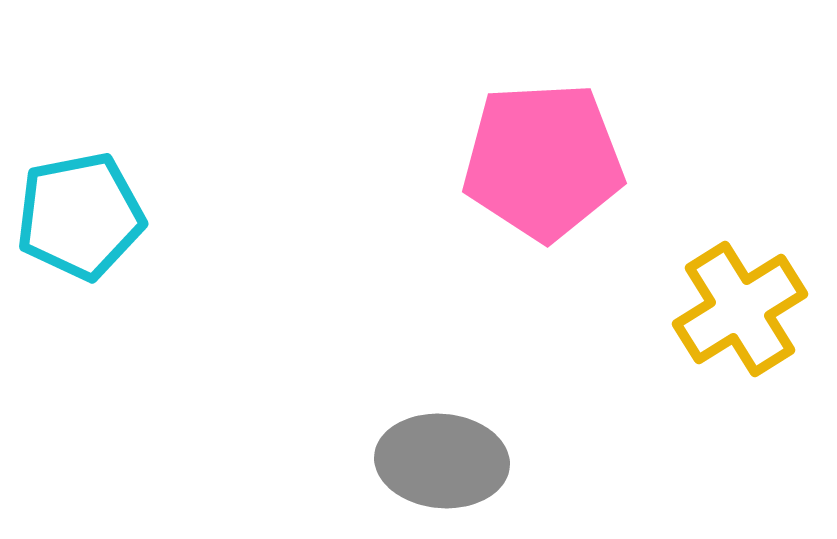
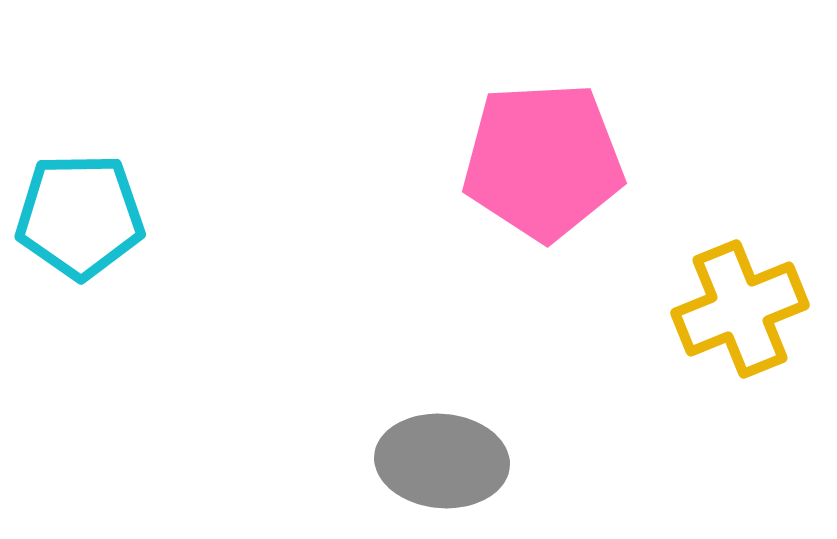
cyan pentagon: rotated 10 degrees clockwise
yellow cross: rotated 10 degrees clockwise
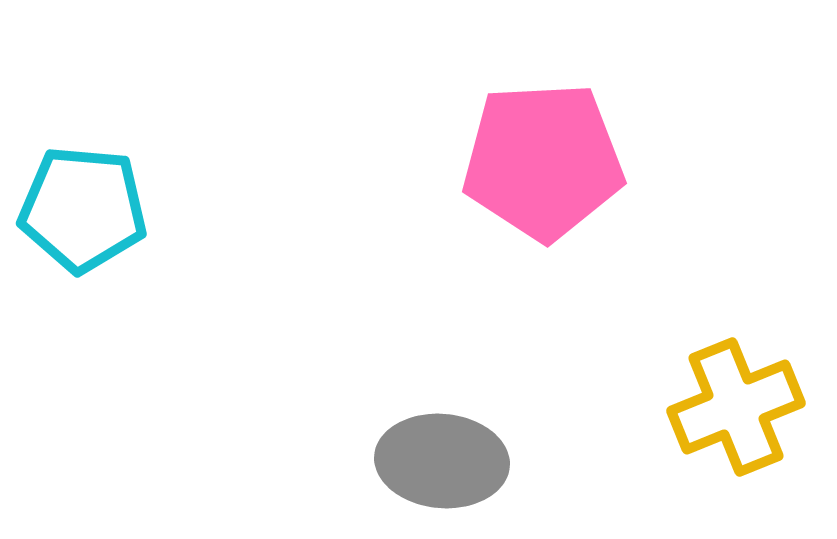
cyan pentagon: moved 3 px right, 7 px up; rotated 6 degrees clockwise
yellow cross: moved 4 px left, 98 px down
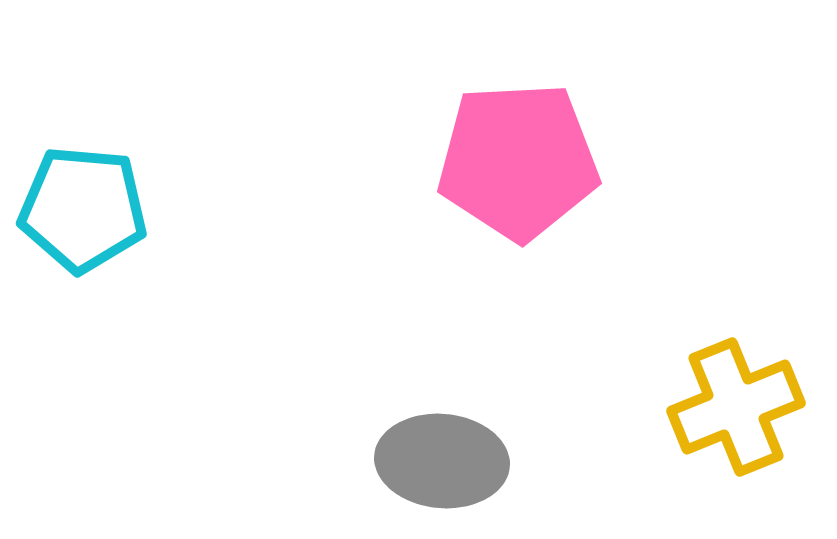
pink pentagon: moved 25 px left
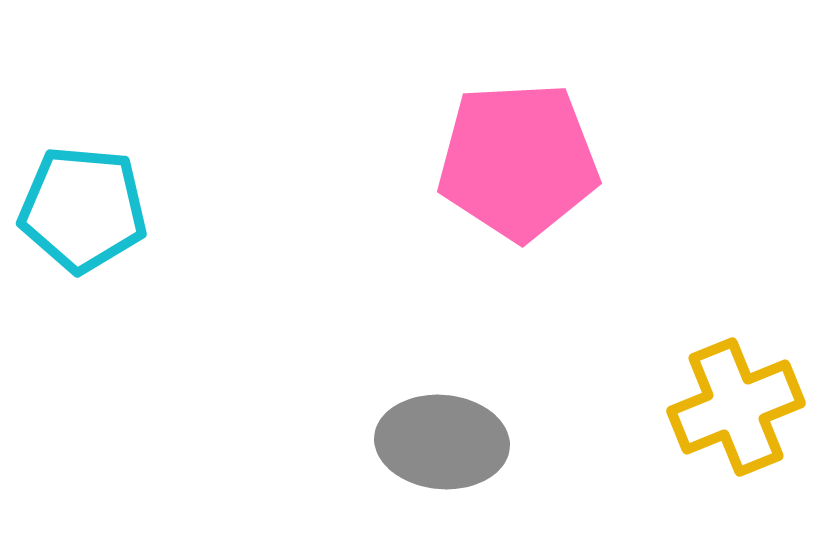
gray ellipse: moved 19 px up
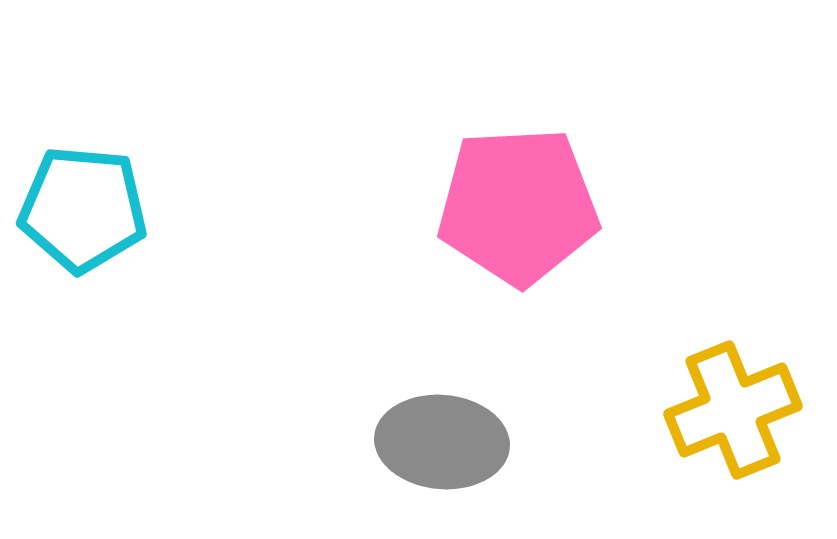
pink pentagon: moved 45 px down
yellow cross: moved 3 px left, 3 px down
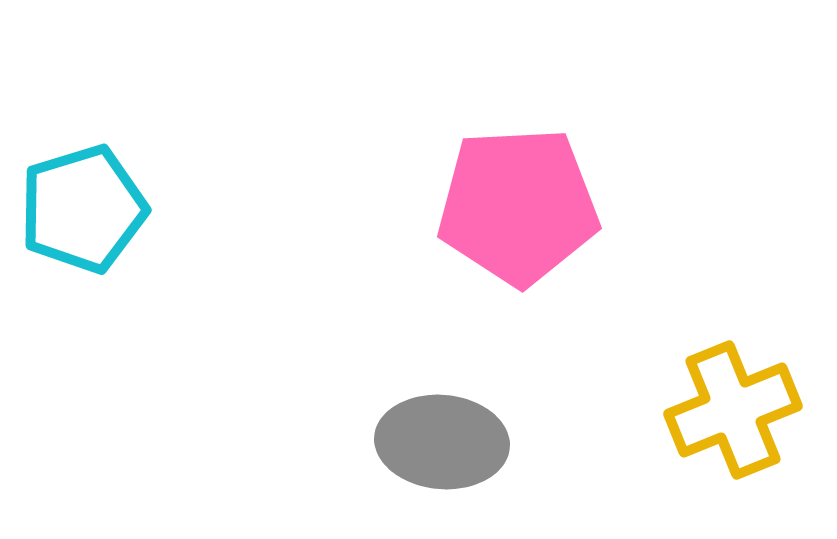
cyan pentagon: rotated 22 degrees counterclockwise
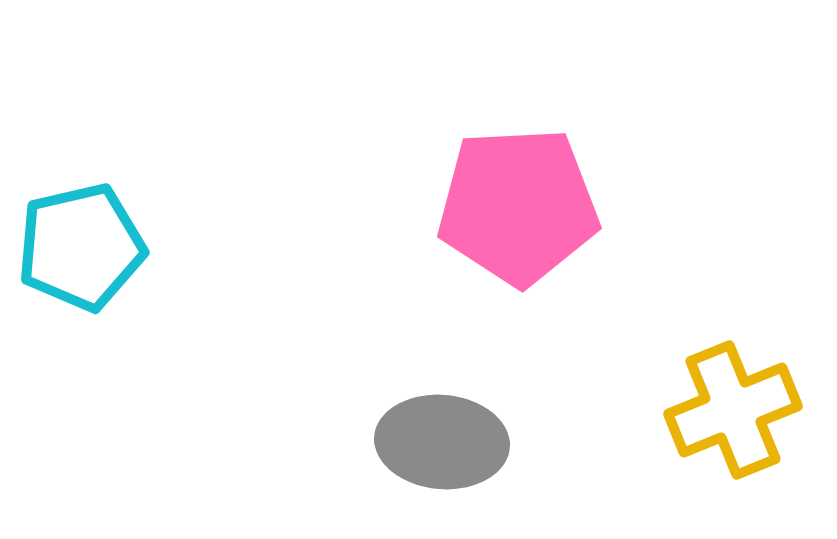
cyan pentagon: moved 2 px left, 38 px down; rotated 4 degrees clockwise
